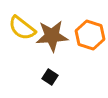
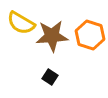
yellow semicircle: moved 1 px left, 5 px up; rotated 8 degrees counterclockwise
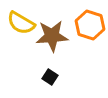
orange hexagon: moved 10 px up
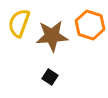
yellow semicircle: moved 2 px left; rotated 80 degrees clockwise
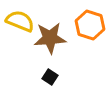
yellow semicircle: moved 1 px right, 2 px up; rotated 92 degrees clockwise
brown star: moved 2 px left, 2 px down
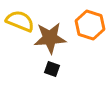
black square: moved 2 px right, 8 px up; rotated 14 degrees counterclockwise
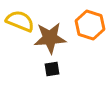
black square: rotated 28 degrees counterclockwise
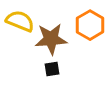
orange hexagon: rotated 12 degrees clockwise
brown star: moved 1 px right, 1 px down
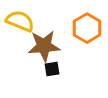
orange hexagon: moved 3 px left, 3 px down
brown star: moved 7 px left, 7 px down
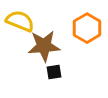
black square: moved 2 px right, 3 px down
